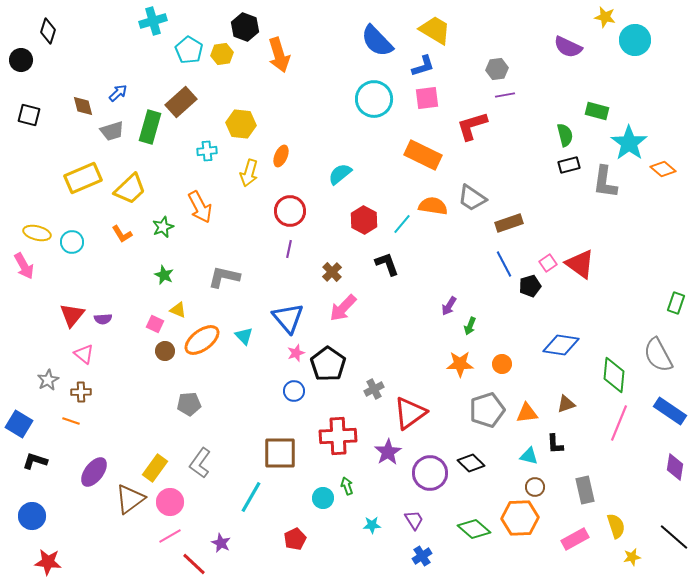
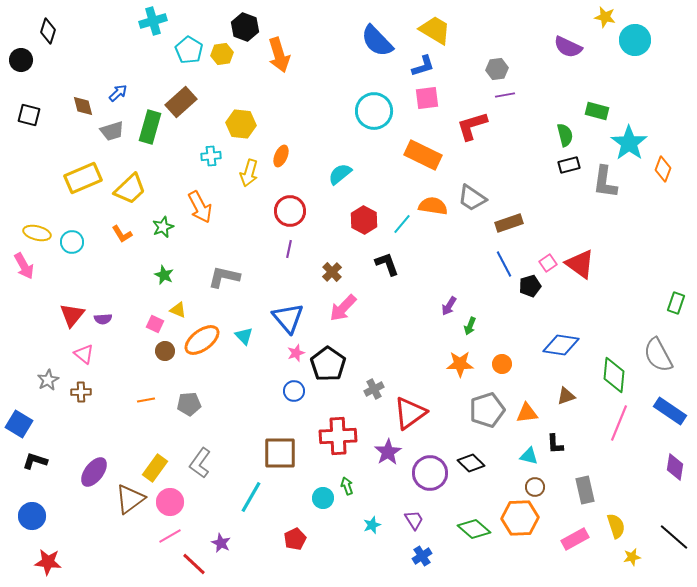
cyan circle at (374, 99): moved 12 px down
cyan cross at (207, 151): moved 4 px right, 5 px down
orange diamond at (663, 169): rotated 70 degrees clockwise
brown triangle at (566, 404): moved 8 px up
orange line at (71, 421): moved 75 px right, 21 px up; rotated 30 degrees counterclockwise
cyan star at (372, 525): rotated 18 degrees counterclockwise
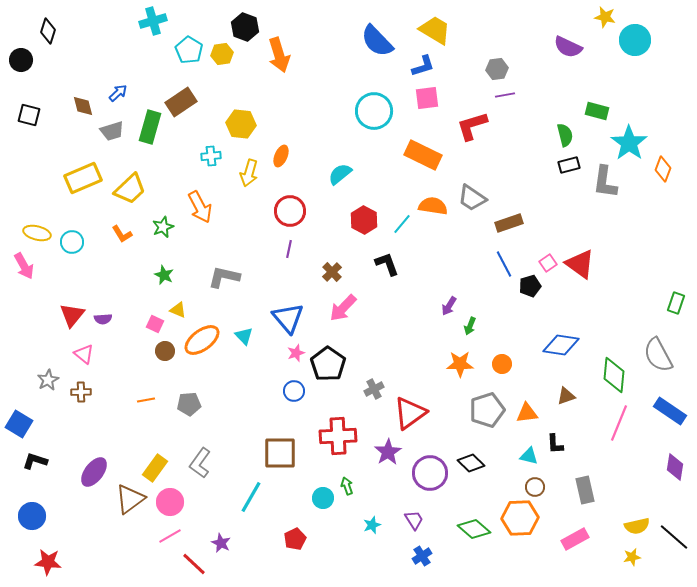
brown rectangle at (181, 102): rotated 8 degrees clockwise
yellow semicircle at (616, 526): moved 21 px right; rotated 95 degrees clockwise
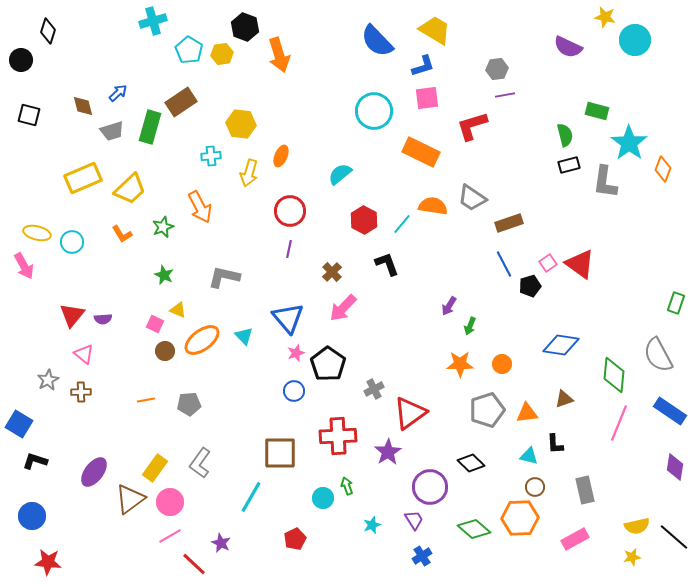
orange rectangle at (423, 155): moved 2 px left, 3 px up
brown triangle at (566, 396): moved 2 px left, 3 px down
purple circle at (430, 473): moved 14 px down
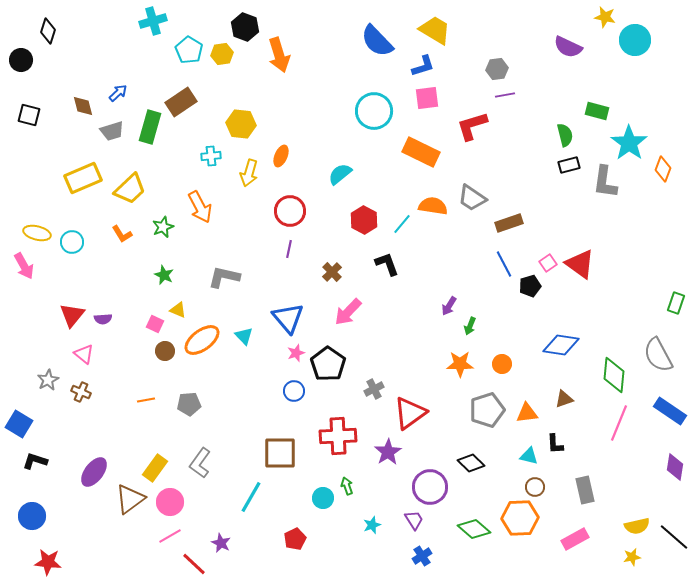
pink arrow at (343, 308): moved 5 px right, 4 px down
brown cross at (81, 392): rotated 24 degrees clockwise
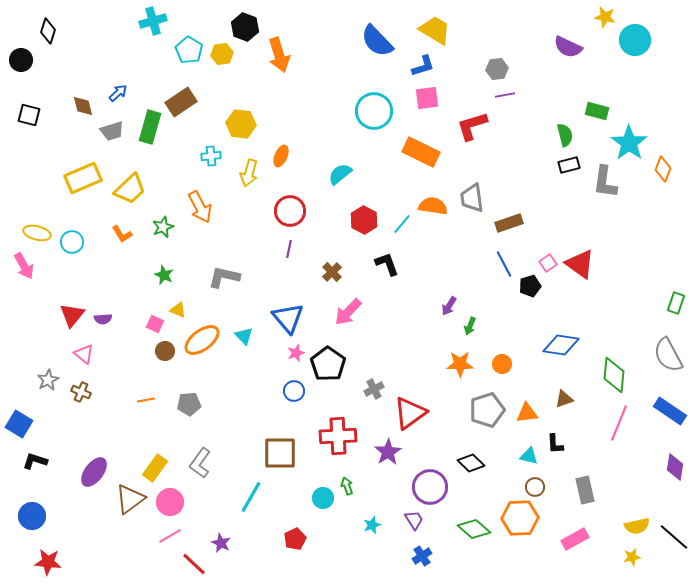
gray trapezoid at (472, 198): rotated 48 degrees clockwise
gray semicircle at (658, 355): moved 10 px right
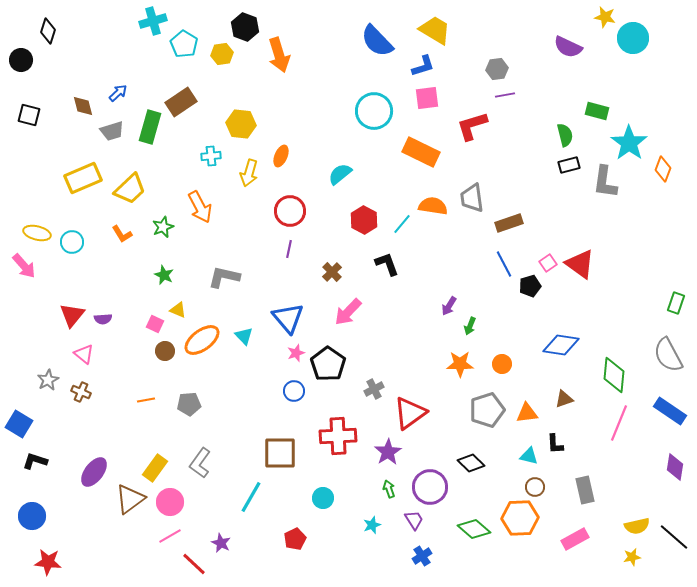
cyan circle at (635, 40): moved 2 px left, 2 px up
cyan pentagon at (189, 50): moved 5 px left, 6 px up
pink arrow at (24, 266): rotated 12 degrees counterclockwise
green arrow at (347, 486): moved 42 px right, 3 px down
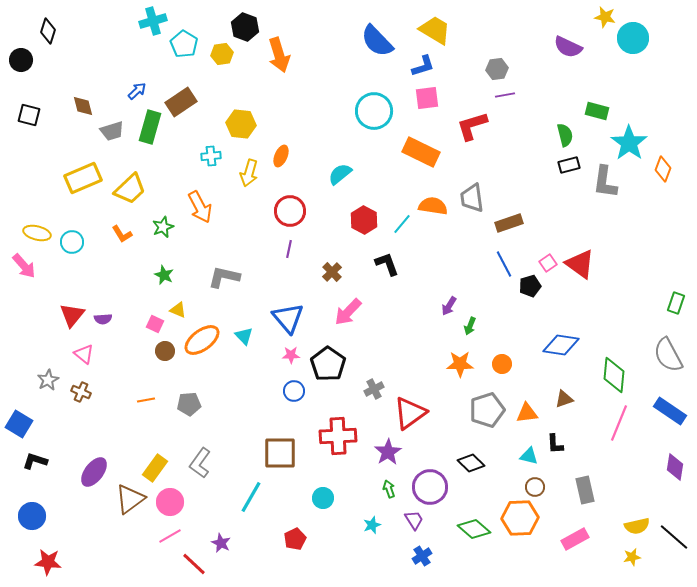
blue arrow at (118, 93): moved 19 px right, 2 px up
pink star at (296, 353): moved 5 px left, 2 px down; rotated 18 degrees clockwise
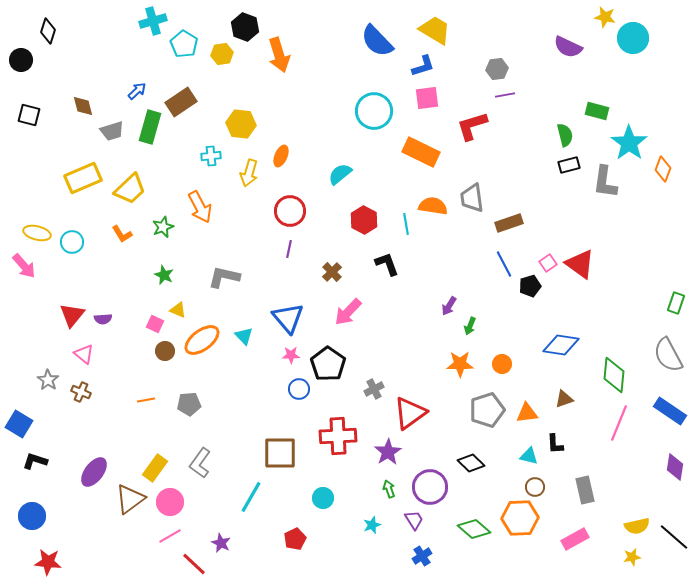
cyan line at (402, 224): moved 4 px right; rotated 50 degrees counterclockwise
gray star at (48, 380): rotated 10 degrees counterclockwise
blue circle at (294, 391): moved 5 px right, 2 px up
